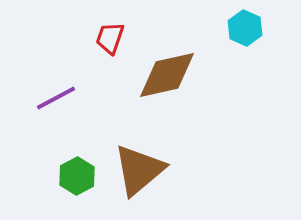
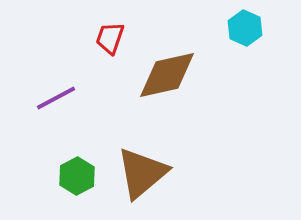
brown triangle: moved 3 px right, 3 px down
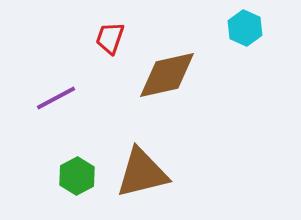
brown triangle: rotated 26 degrees clockwise
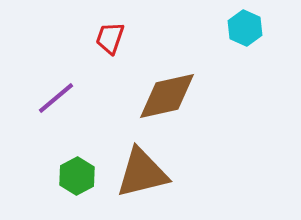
brown diamond: moved 21 px down
purple line: rotated 12 degrees counterclockwise
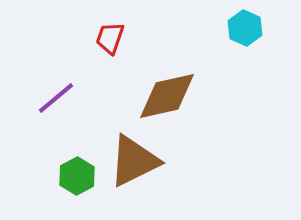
brown triangle: moved 8 px left, 12 px up; rotated 12 degrees counterclockwise
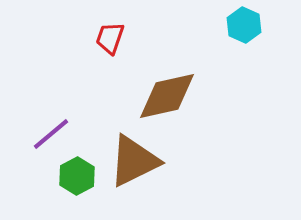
cyan hexagon: moved 1 px left, 3 px up
purple line: moved 5 px left, 36 px down
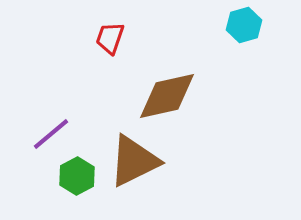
cyan hexagon: rotated 20 degrees clockwise
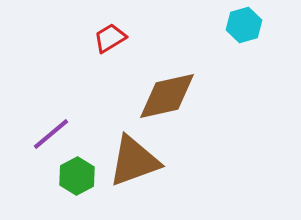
red trapezoid: rotated 40 degrees clockwise
brown triangle: rotated 6 degrees clockwise
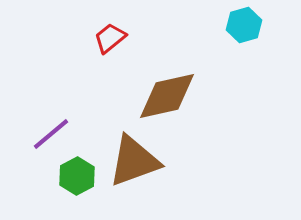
red trapezoid: rotated 8 degrees counterclockwise
